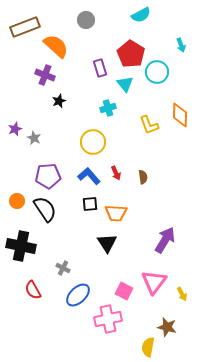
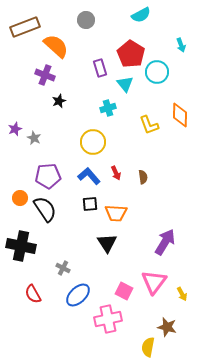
orange circle: moved 3 px right, 3 px up
purple arrow: moved 2 px down
red semicircle: moved 4 px down
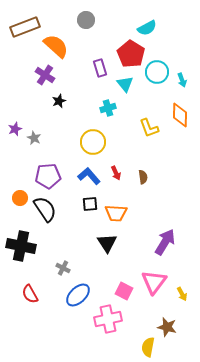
cyan semicircle: moved 6 px right, 13 px down
cyan arrow: moved 1 px right, 35 px down
purple cross: rotated 12 degrees clockwise
yellow L-shape: moved 3 px down
red semicircle: moved 3 px left
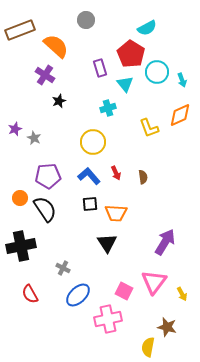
brown rectangle: moved 5 px left, 3 px down
orange diamond: rotated 65 degrees clockwise
black cross: rotated 24 degrees counterclockwise
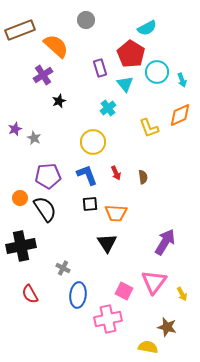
purple cross: moved 2 px left; rotated 24 degrees clockwise
cyan cross: rotated 21 degrees counterclockwise
blue L-shape: moved 2 px left, 1 px up; rotated 20 degrees clockwise
blue ellipse: rotated 40 degrees counterclockwise
yellow semicircle: rotated 90 degrees clockwise
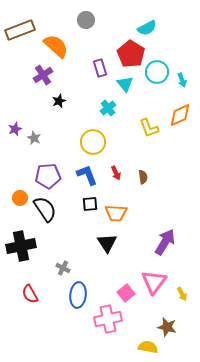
pink square: moved 2 px right, 2 px down; rotated 24 degrees clockwise
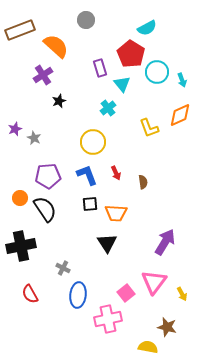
cyan triangle: moved 3 px left
brown semicircle: moved 5 px down
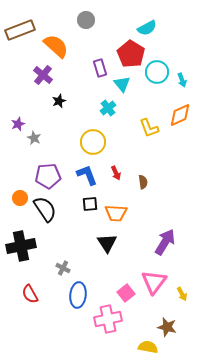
purple cross: rotated 18 degrees counterclockwise
purple star: moved 3 px right, 5 px up
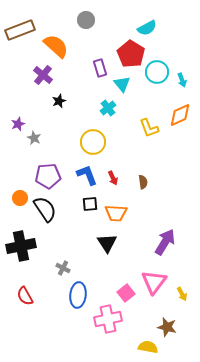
red arrow: moved 3 px left, 5 px down
red semicircle: moved 5 px left, 2 px down
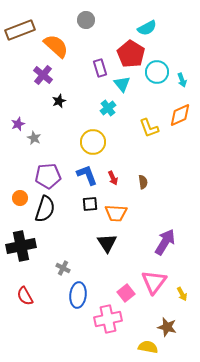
black semicircle: rotated 52 degrees clockwise
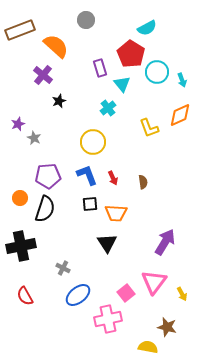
blue ellipse: rotated 45 degrees clockwise
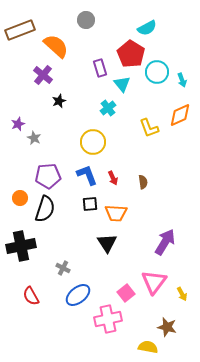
red semicircle: moved 6 px right
